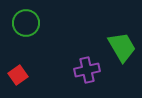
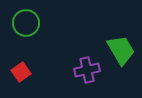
green trapezoid: moved 1 px left, 3 px down
red square: moved 3 px right, 3 px up
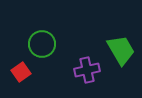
green circle: moved 16 px right, 21 px down
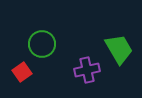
green trapezoid: moved 2 px left, 1 px up
red square: moved 1 px right
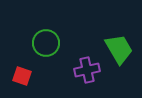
green circle: moved 4 px right, 1 px up
red square: moved 4 px down; rotated 36 degrees counterclockwise
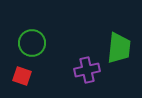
green circle: moved 14 px left
green trapezoid: moved 1 px up; rotated 36 degrees clockwise
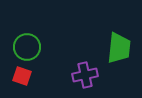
green circle: moved 5 px left, 4 px down
purple cross: moved 2 px left, 5 px down
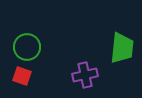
green trapezoid: moved 3 px right
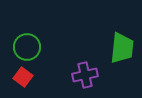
red square: moved 1 px right, 1 px down; rotated 18 degrees clockwise
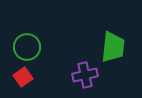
green trapezoid: moved 9 px left, 1 px up
red square: rotated 18 degrees clockwise
